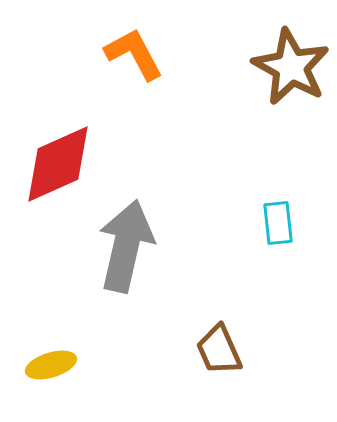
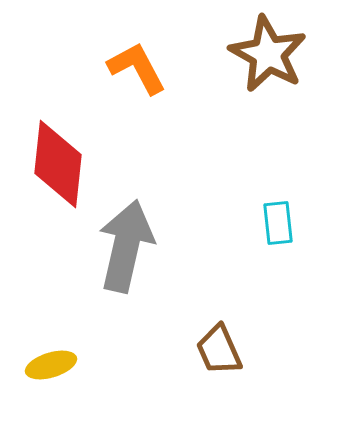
orange L-shape: moved 3 px right, 14 px down
brown star: moved 23 px left, 13 px up
red diamond: rotated 60 degrees counterclockwise
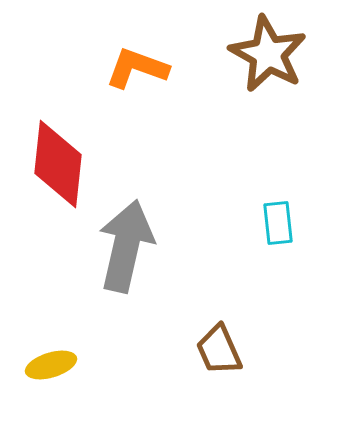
orange L-shape: rotated 42 degrees counterclockwise
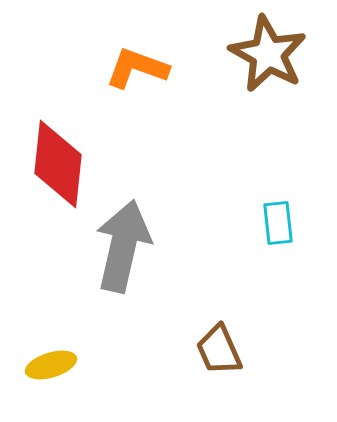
gray arrow: moved 3 px left
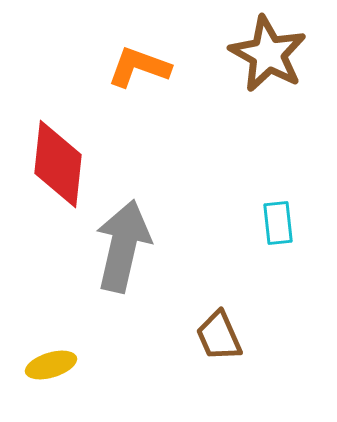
orange L-shape: moved 2 px right, 1 px up
brown trapezoid: moved 14 px up
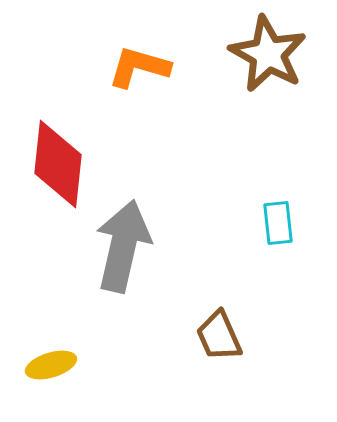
orange L-shape: rotated 4 degrees counterclockwise
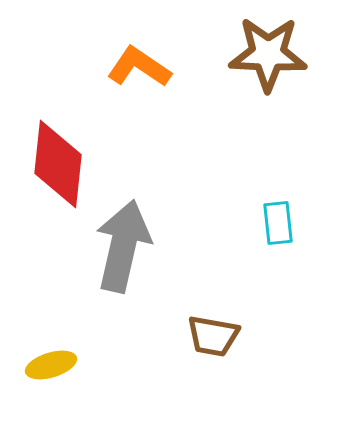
brown star: rotated 26 degrees counterclockwise
orange L-shape: rotated 18 degrees clockwise
brown trapezoid: moved 6 px left; rotated 56 degrees counterclockwise
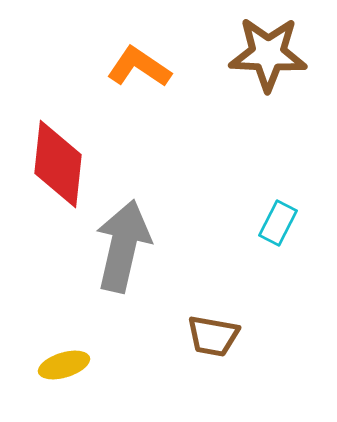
cyan rectangle: rotated 33 degrees clockwise
yellow ellipse: moved 13 px right
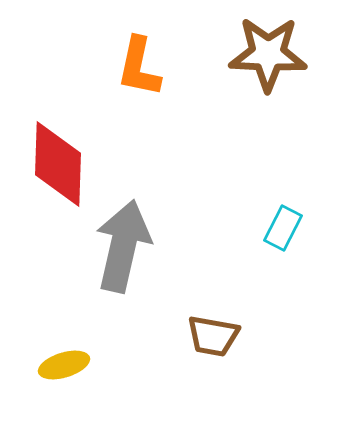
orange L-shape: rotated 112 degrees counterclockwise
red diamond: rotated 4 degrees counterclockwise
cyan rectangle: moved 5 px right, 5 px down
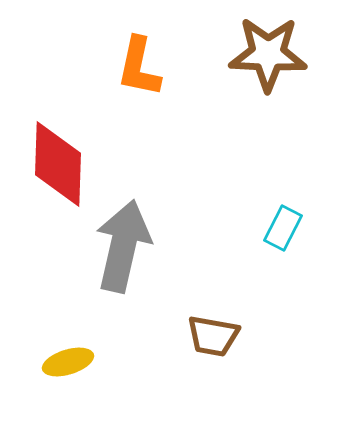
yellow ellipse: moved 4 px right, 3 px up
